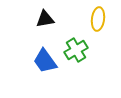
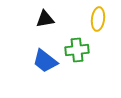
green cross: moved 1 px right; rotated 25 degrees clockwise
blue trapezoid: rotated 16 degrees counterclockwise
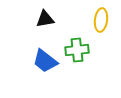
yellow ellipse: moved 3 px right, 1 px down
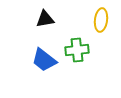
blue trapezoid: moved 1 px left, 1 px up
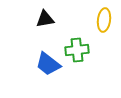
yellow ellipse: moved 3 px right
blue trapezoid: moved 4 px right, 4 px down
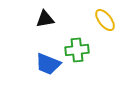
yellow ellipse: moved 1 px right; rotated 45 degrees counterclockwise
blue trapezoid: rotated 16 degrees counterclockwise
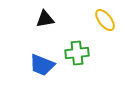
green cross: moved 3 px down
blue trapezoid: moved 6 px left, 1 px down
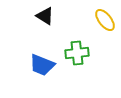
black triangle: moved 3 px up; rotated 42 degrees clockwise
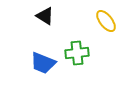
yellow ellipse: moved 1 px right, 1 px down
blue trapezoid: moved 1 px right, 2 px up
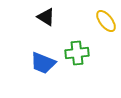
black triangle: moved 1 px right, 1 px down
